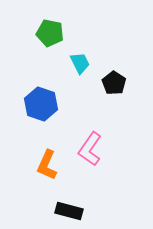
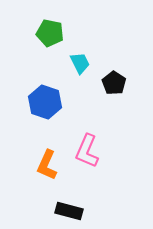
blue hexagon: moved 4 px right, 2 px up
pink L-shape: moved 3 px left, 2 px down; rotated 12 degrees counterclockwise
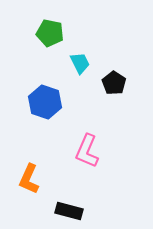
orange L-shape: moved 18 px left, 14 px down
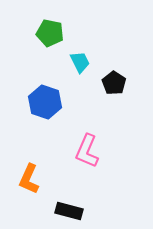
cyan trapezoid: moved 1 px up
